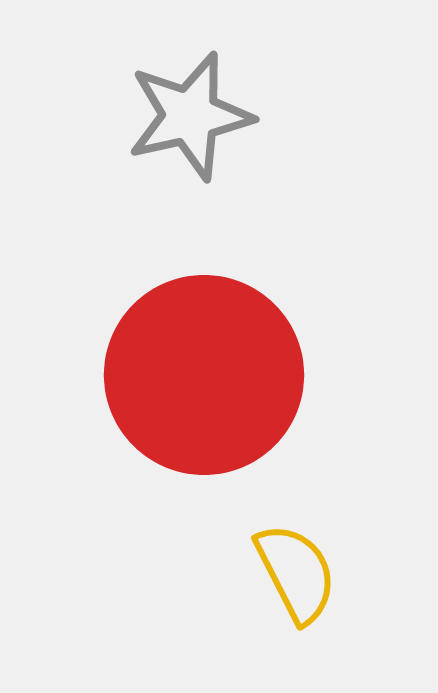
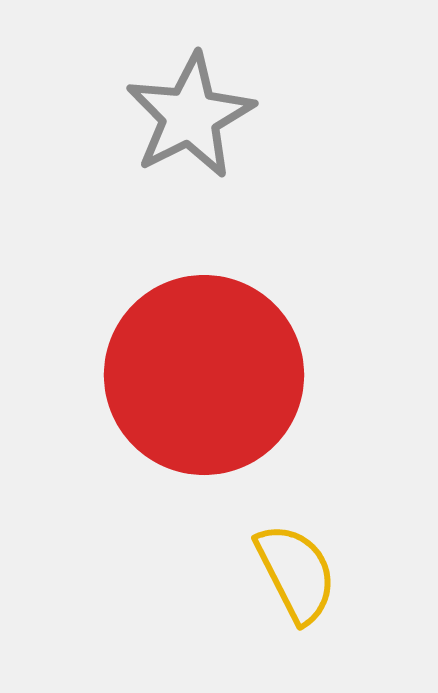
gray star: rotated 14 degrees counterclockwise
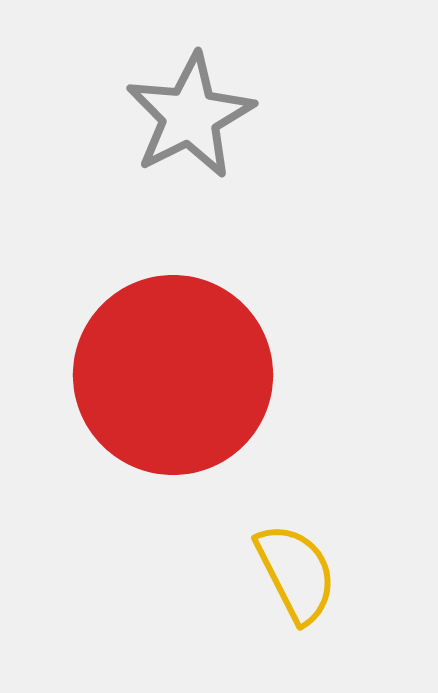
red circle: moved 31 px left
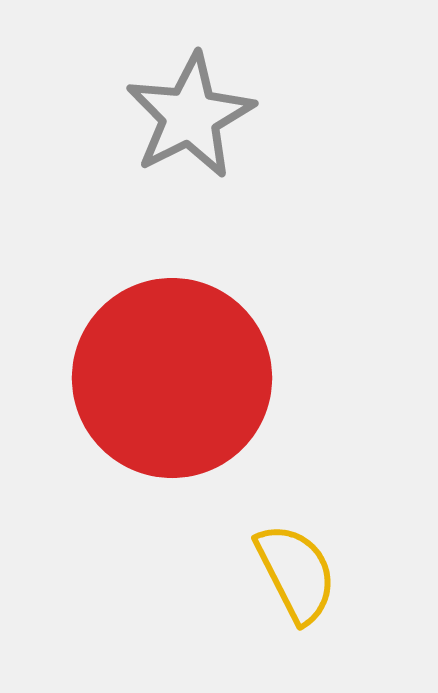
red circle: moved 1 px left, 3 px down
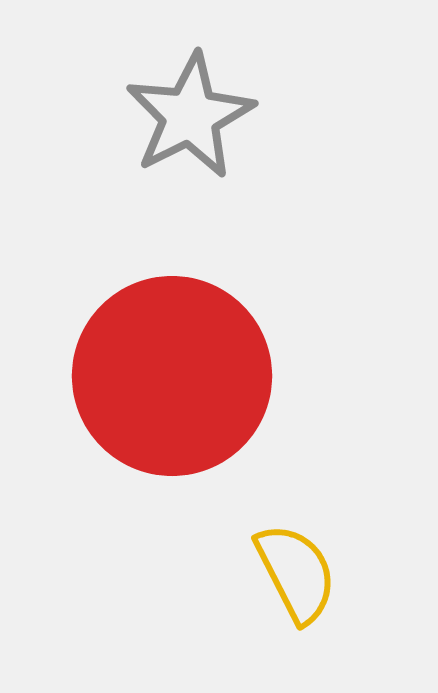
red circle: moved 2 px up
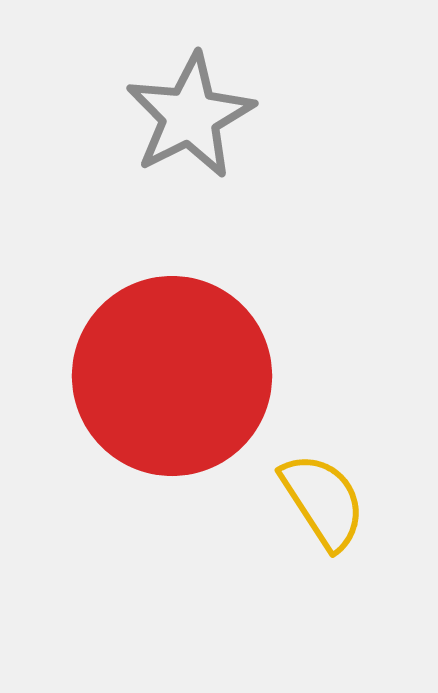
yellow semicircle: moved 27 px right, 72 px up; rotated 6 degrees counterclockwise
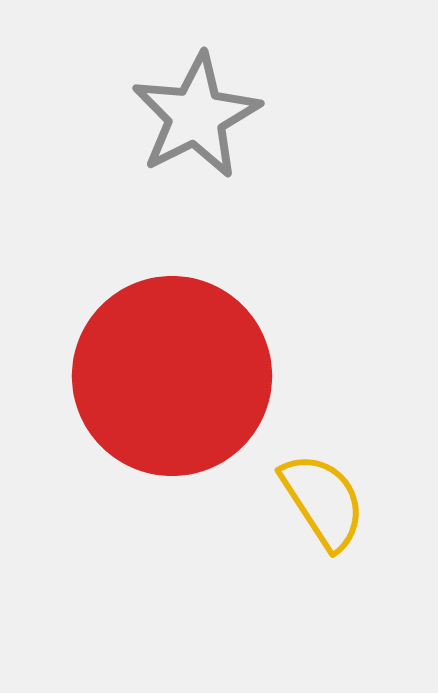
gray star: moved 6 px right
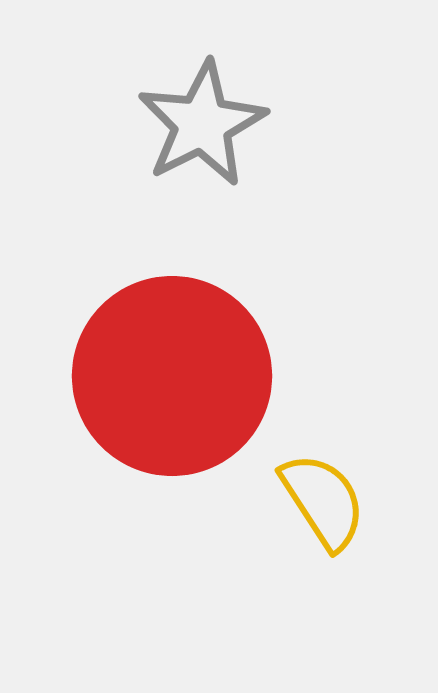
gray star: moved 6 px right, 8 px down
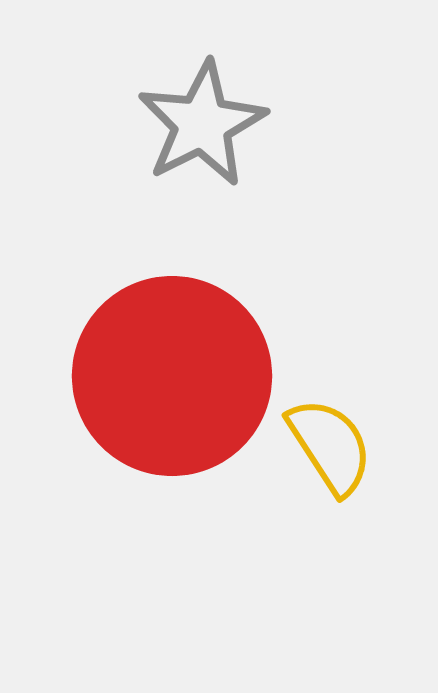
yellow semicircle: moved 7 px right, 55 px up
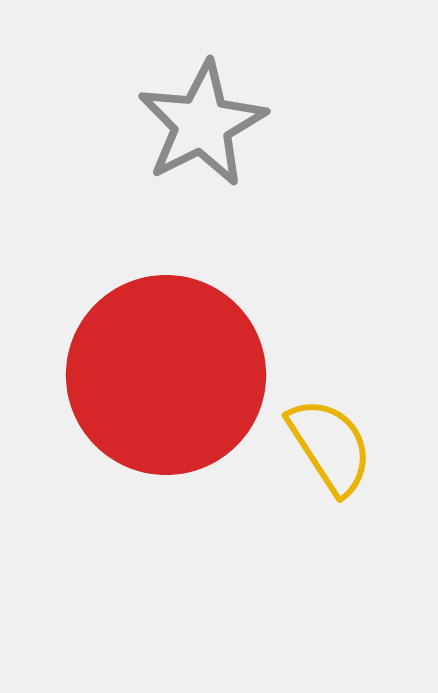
red circle: moved 6 px left, 1 px up
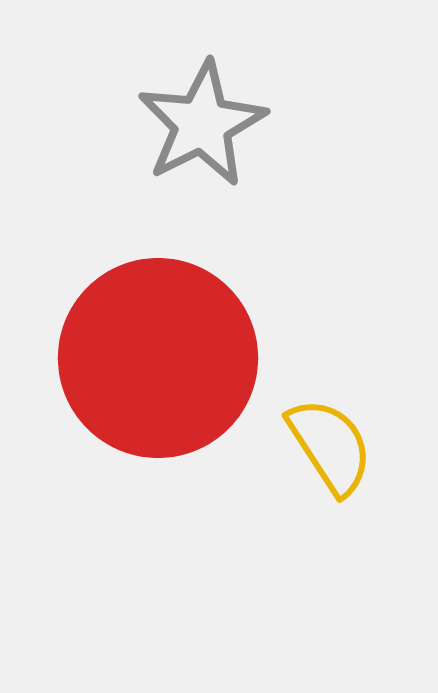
red circle: moved 8 px left, 17 px up
